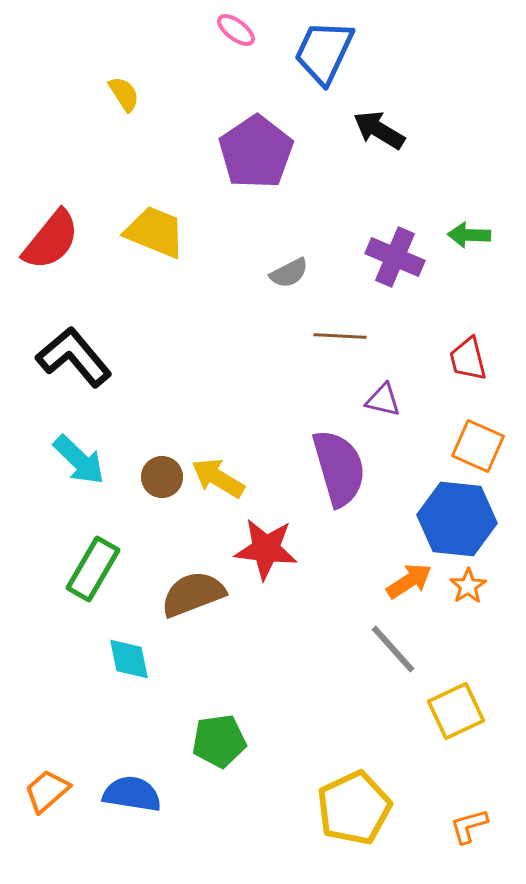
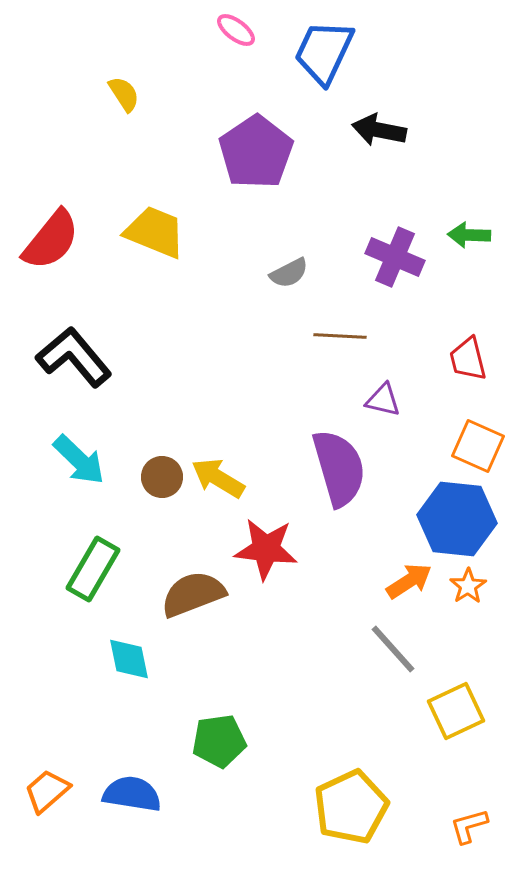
black arrow: rotated 20 degrees counterclockwise
yellow pentagon: moved 3 px left, 1 px up
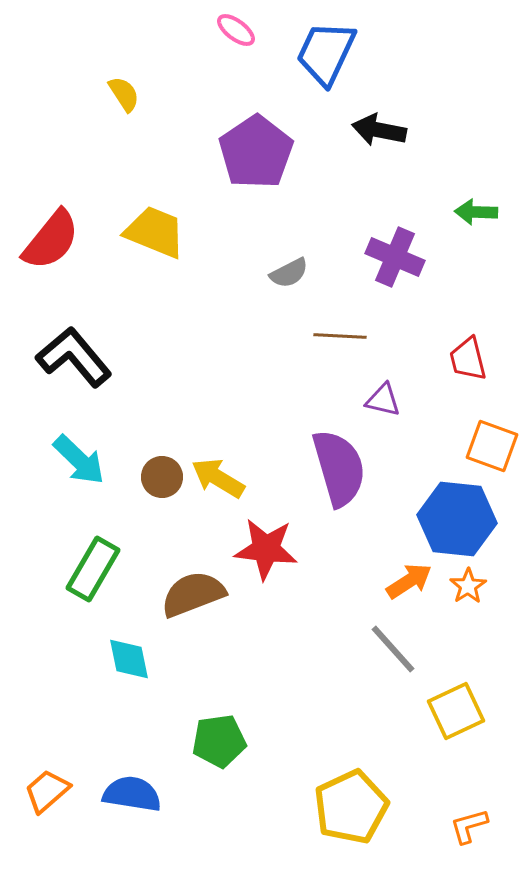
blue trapezoid: moved 2 px right, 1 px down
green arrow: moved 7 px right, 23 px up
orange square: moved 14 px right; rotated 4 degrees counterclockwise
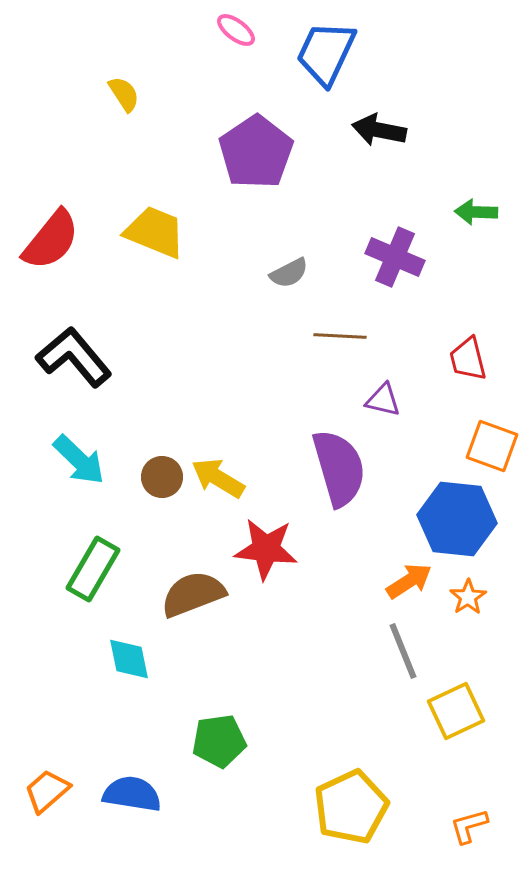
orange star: moved 11 px down
gray line: moved 10 px right, 2 px down; rotated 20 degrees clockwise
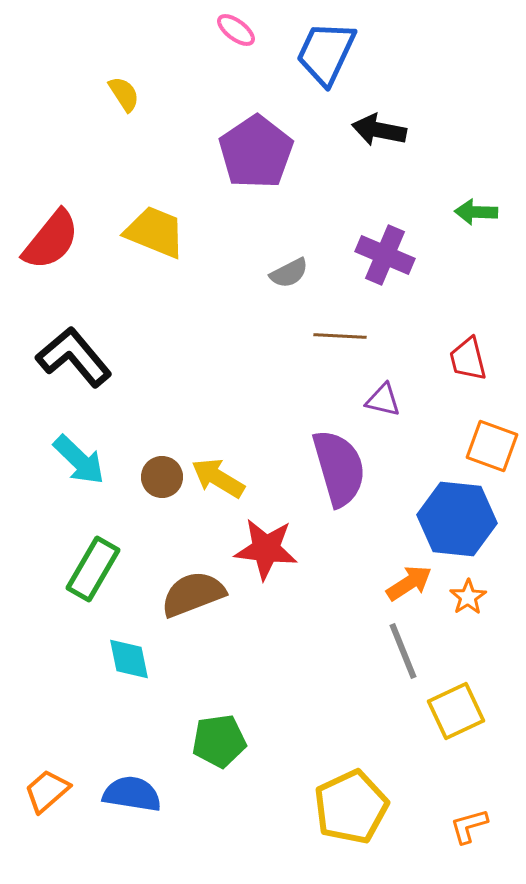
purple cross: moved 10 px left, 2 px up
orange arrow: moved 2 px down
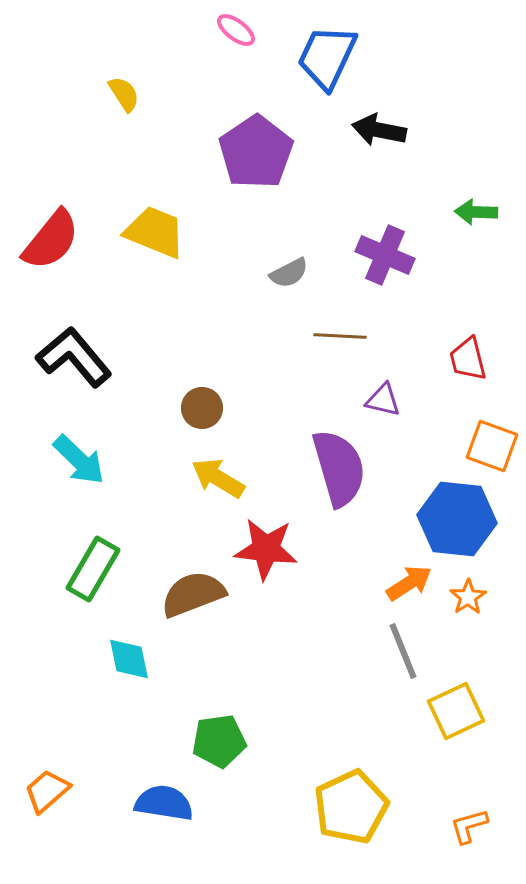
blue trapezoid: moved 1 px right, 4 px down
brown circle: moved 40 px right, 69 px up
blue semicircle: moved 32 px right, 9 px down
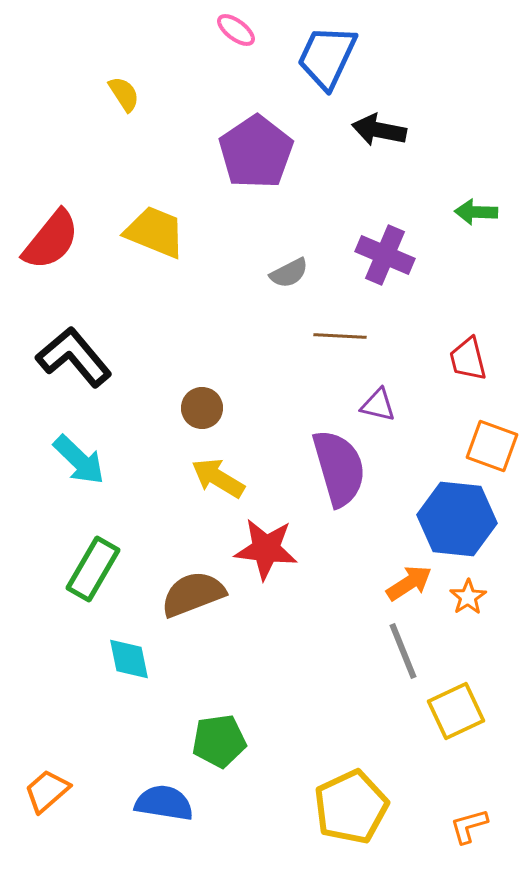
purple triangle: moved 5 px left, 5 px down
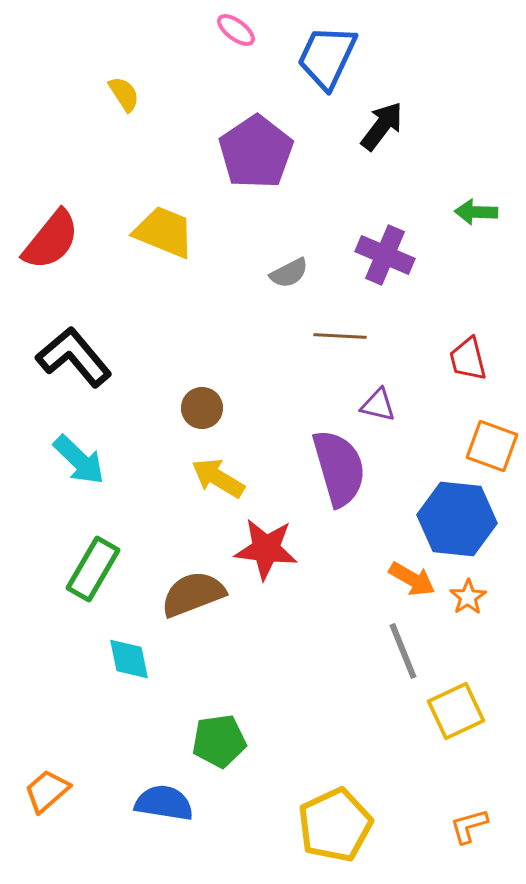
black arrow: moved 3 px right, 4 px up; rotated 116 degrees clockwise
yellow trapezoid: moved 9 px right
orange arrow: moved 3 px right, 4 px up; rotated 63 degrees clockwise
yellow pentagon: moved 16 px left, 18 px down
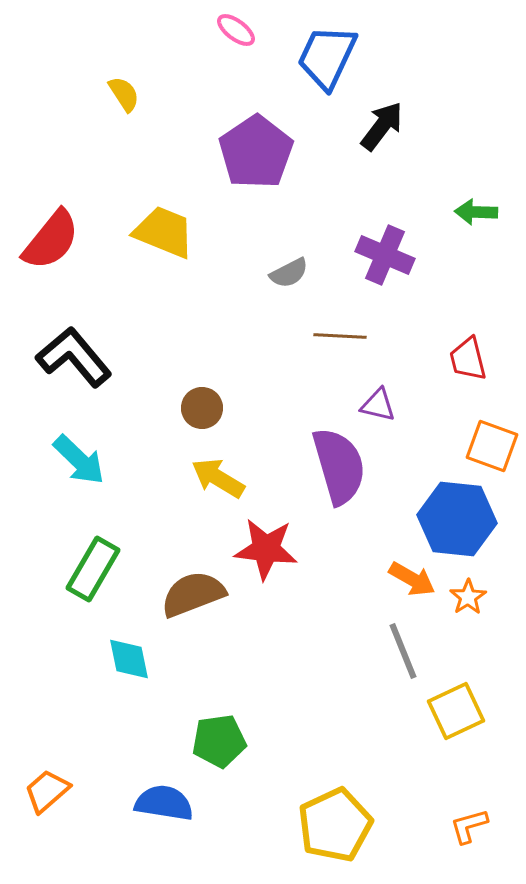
purple semicircle: moved 2 px up
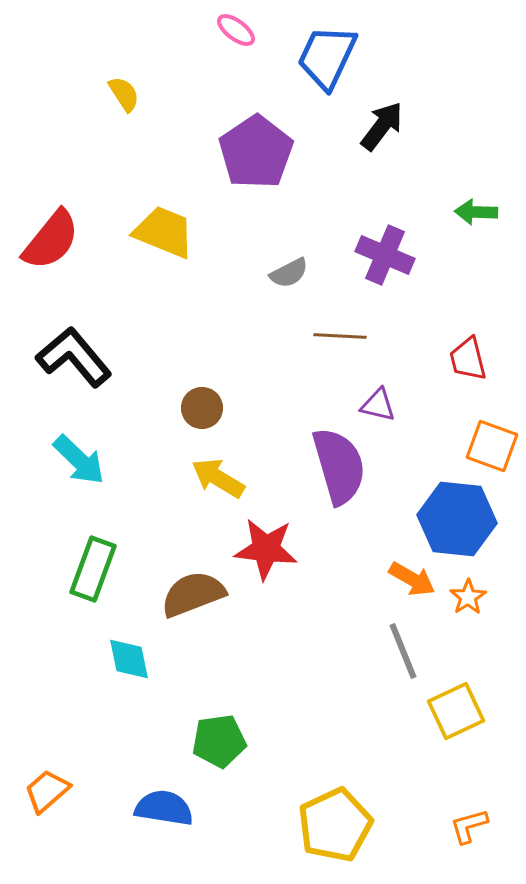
green rectangle: rotated 10 degrees counterclockwise
blue semicircle: moved 5 px down
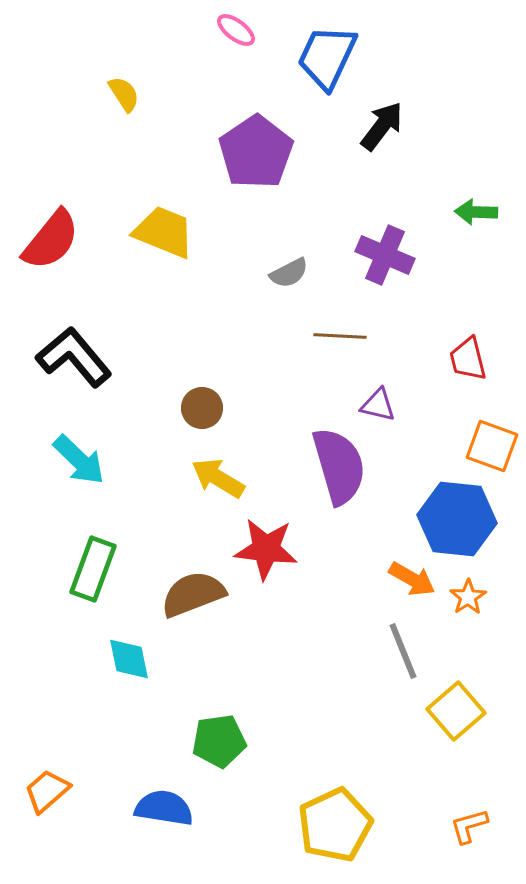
yellow square: rotated 16 degrees counterclockwise
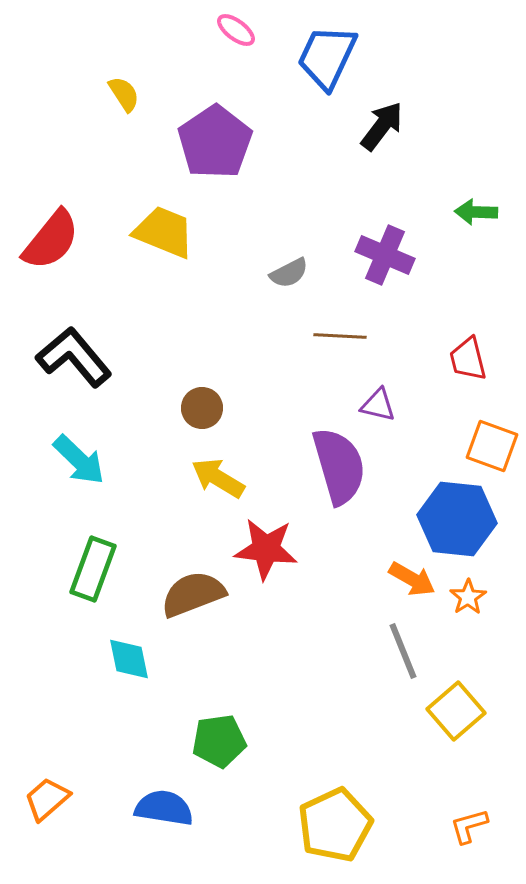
purple pentagon: moved 41 px left, 10 px up
orange trapezoid: moved 8 px down
